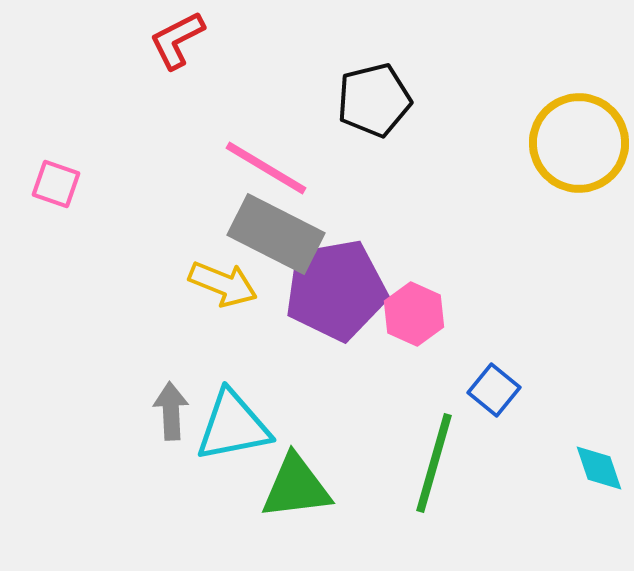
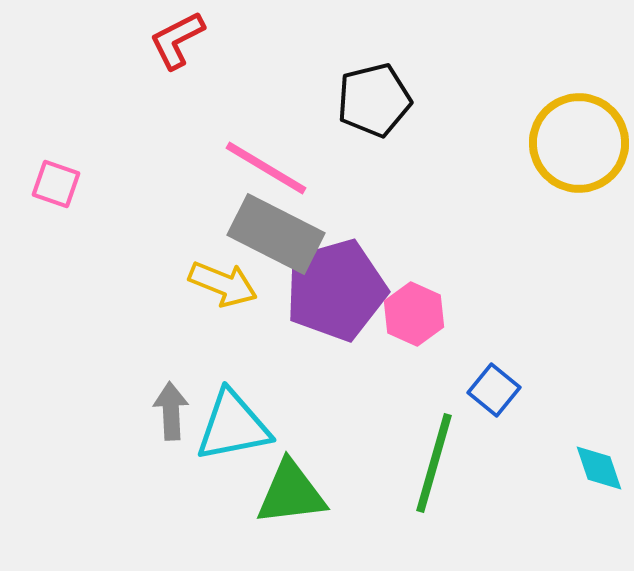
purple pentagon: rotated 6 degrees counterclockwise
green triangle: moved 5 px left, 6 px down
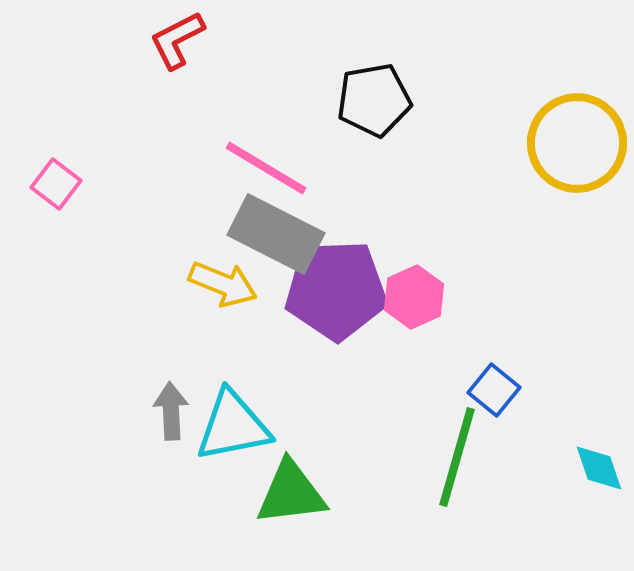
black pentagon: rotated 4 degrees clockwise
yellow circle: moved 2 px left
pink square: rotated 18 degrees clockwise
purple pentagon: rotated 14 degrees clockwise
pink hexagon: moved 17 px up; rotated 12 degrees clockwise
green line: moved 23 px right, 6 px up
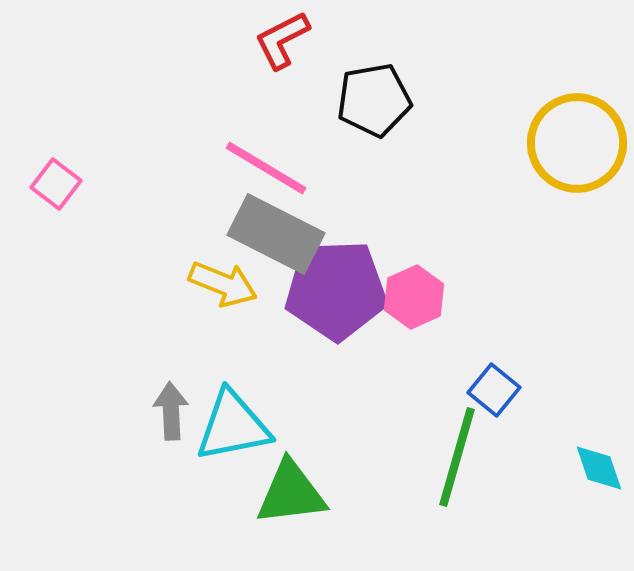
red L-shape: moved 105 px right
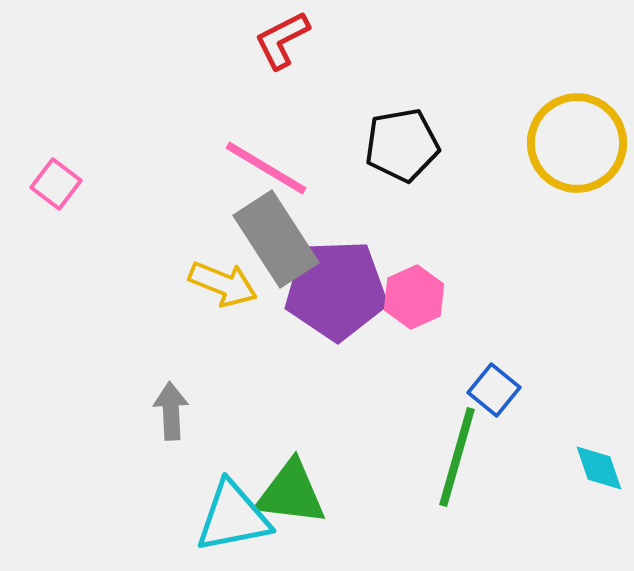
black pentagon: moved 28 px right, 45 px down
gray rectangle: moved 5 px down; rotated 30 degrees clockwise
cyan triangle: moved 91 px down
green triangle: rotated 14 degrees clockwise
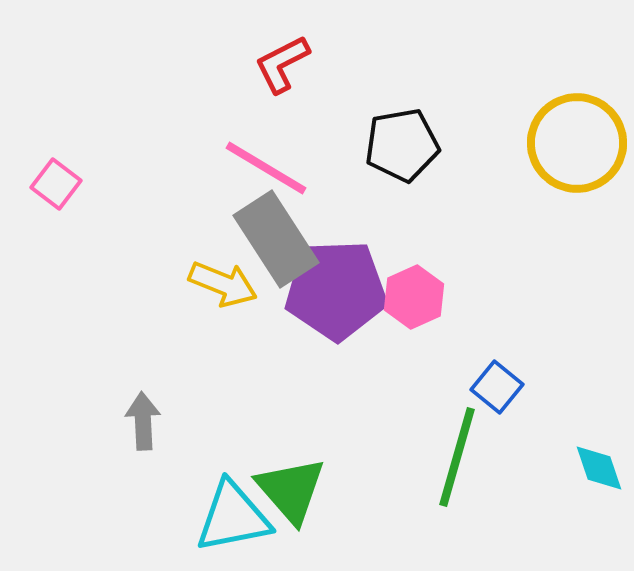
red L-shape: moved 24 px down
blue square: moved 3 px right, 3 px up
gray arrow: moved 28 px left, 10 px down
green triangle: moved 3 px up; rotated 42 degrees clockwise
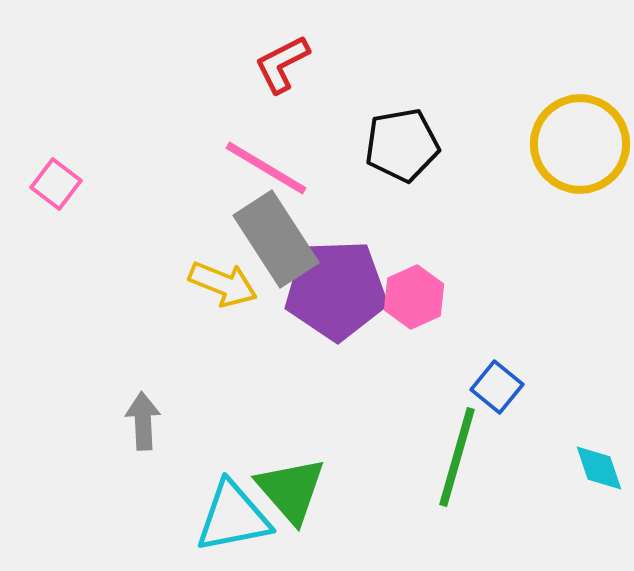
yellow circle: moved 3 px right, 1 px down
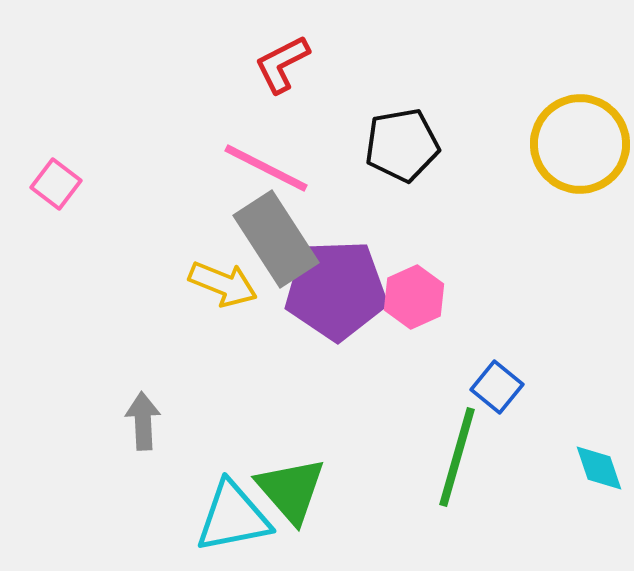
pink line: rotated 4 degrees counterclockwise
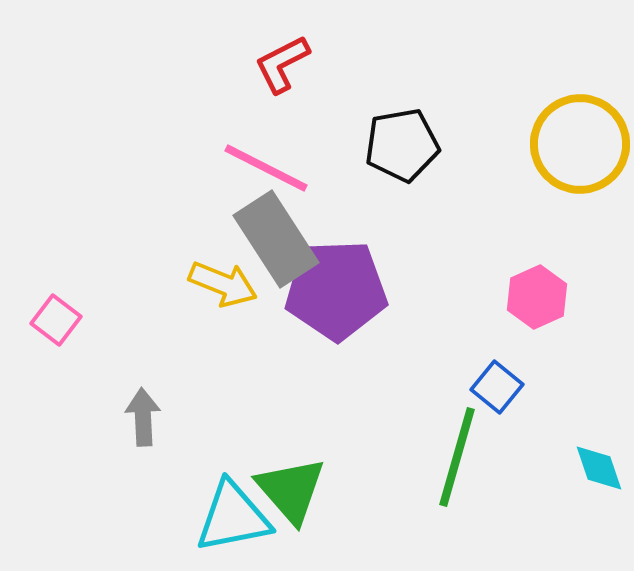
pink square: moved 136 px down
pink hexagon: moved 123 px right
gray arrow: moved 4 px up
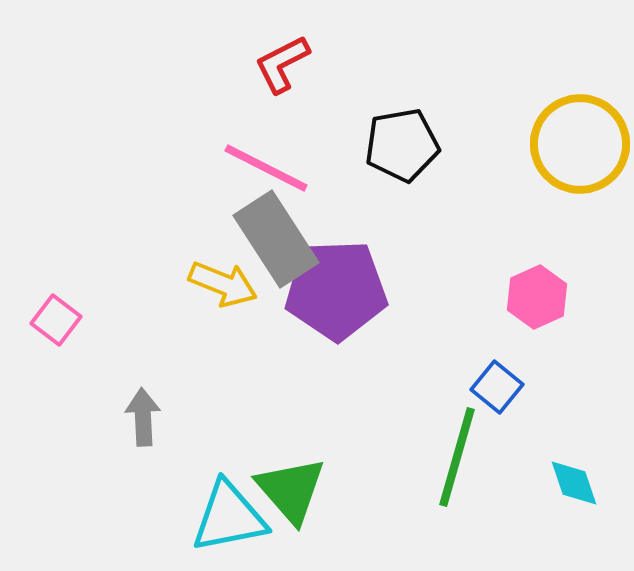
cyan diamond: moved 25 px left, 15 px down
cyan triangle: moved 4 px left
